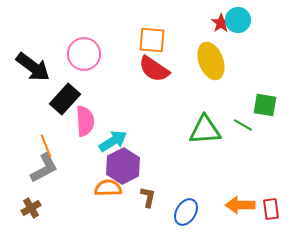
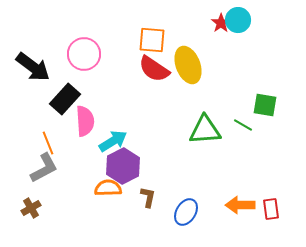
yellow ellipse: moved 23 px left, 4 px down
orange line: moved 2 px right, 3 px up
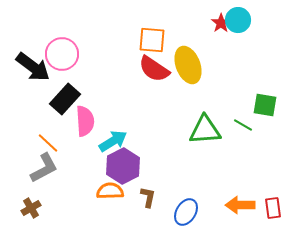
pink circle: moved 22 px left
orange line: rotated 25 degrees counterclockwise
orange semicircle: moved 2 px right, 3 px down
red rectangle: moved 2 px right, 1 px up
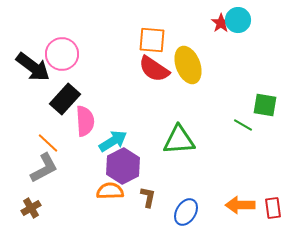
green triangle: moved 26 px left, 10 px down
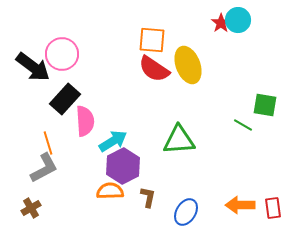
orange line: rotated 30 degrees clockwise
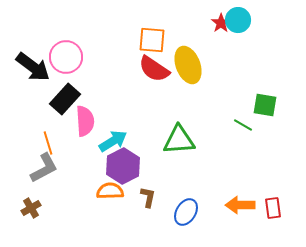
pink circle: moved 4 px right, 3 px down
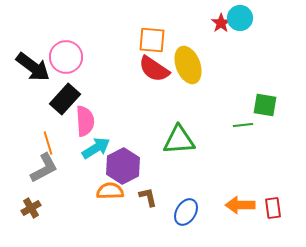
cyan circle: moved 2 px right, 2 px up
green line: rotated 36 degrees counterclockwise
cyan arrow: moved 17 px left, 7 px down
brown L-shape: rotated 25 degrees counterclockwise
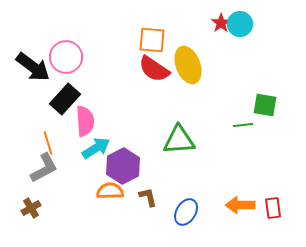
cyan circle: moved 6 px down
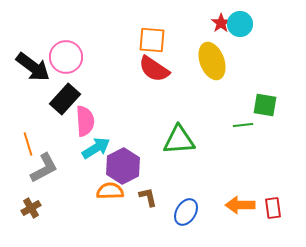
yellow ellipse: moved 24 px right, 4 px up
orange line: moved 20 px left, 1 px down
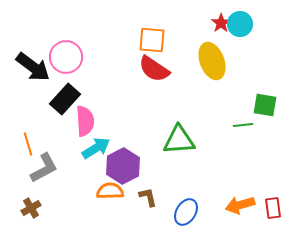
orange arrow: rotated 16 degrees counterclockwise
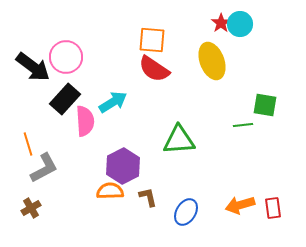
cyan arrow: moved 17 px right, 46 px up
